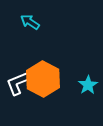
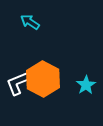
cyan star: moved 2 px left
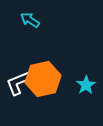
cyan arrow: moved 2 px up
orange hexagon: rotated 20 degrees clockwise
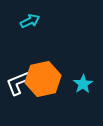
cyan arrow: moved 1 px down; rotated 120 degrees clockwise
cyan star: moved 3 px left, 1 px up
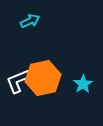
orange hexagon: moved 1 px up
white L-shape: moved 2 px up
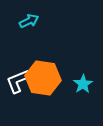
cyan arrow: moved 1 px left
orange hexagon: rotated 20 degrees clockwise
